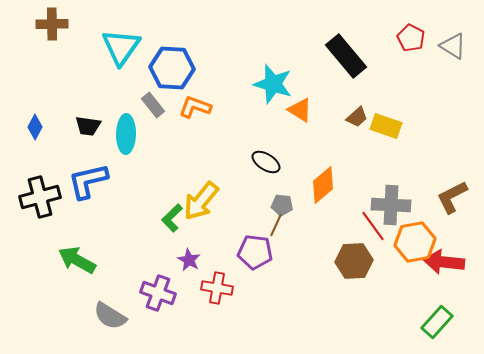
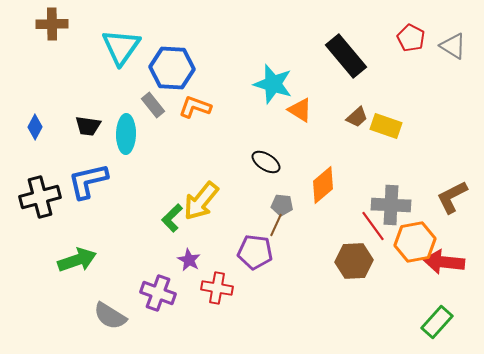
green arrow: rotated 132 degrees clockwise
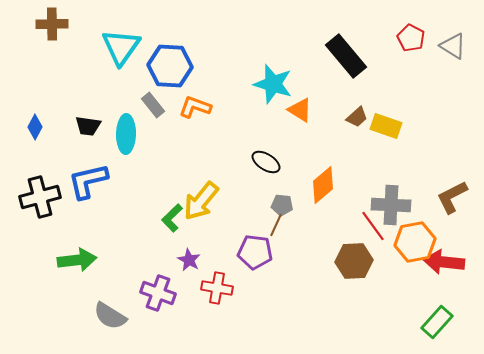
blue hexagon: moved 2 px left, 2 px up
green arrow: rotated 12 degrees clockwise
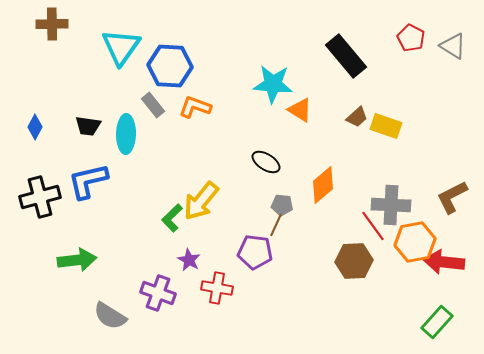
cyan star: rotated 12 degrees counterclockwise
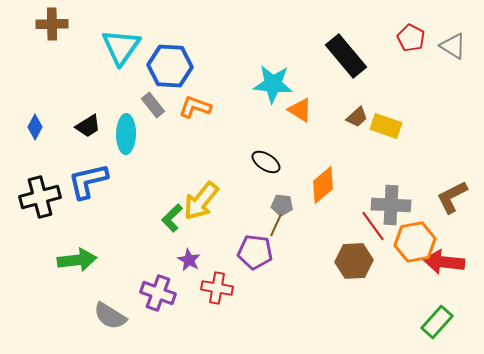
black trapezoid: rotated 40 degrees counterclockwise
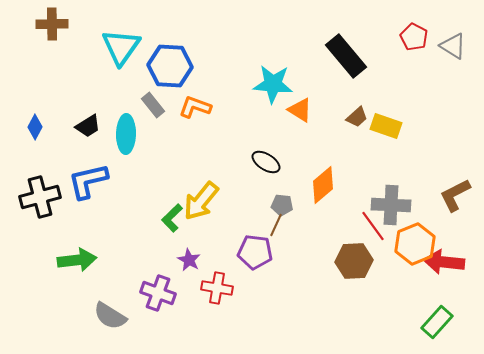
red pentagon: moved 3 px right, 1 px up
brown L-shape: moved 3 px right, 2 px up
orange hexagon: moved 2 px down; rotated 12 degrees counterclockwise
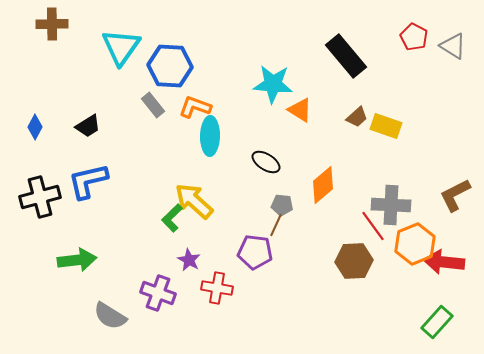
cyan ellipse: moved 84 px right, 2 px down
yellow arrow: moved 7 px left; rotated 93 degrees clockwise
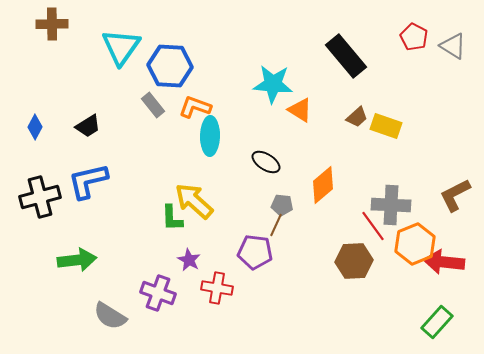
green L-shape: rotated 48 degrees counterclockwise
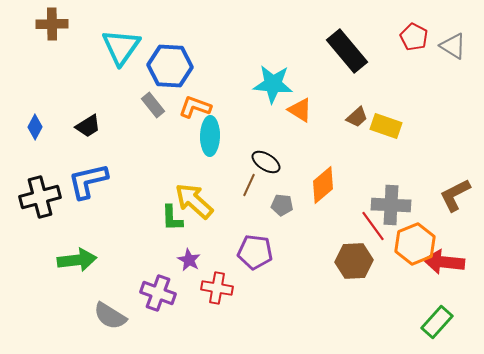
black rectangle: moved 1 px right, 5 px up
brown line: moved 27 px left, 40 px up
